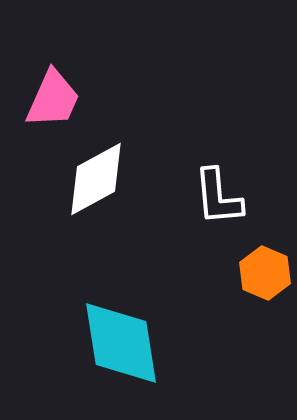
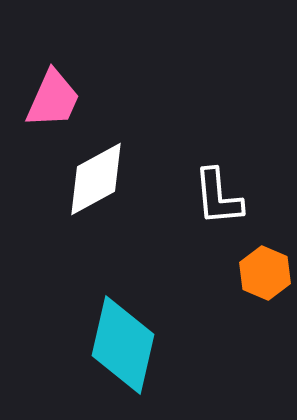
cyan diamond: moved 2 px right, 2 px down; rotated 22 degrees clockwise
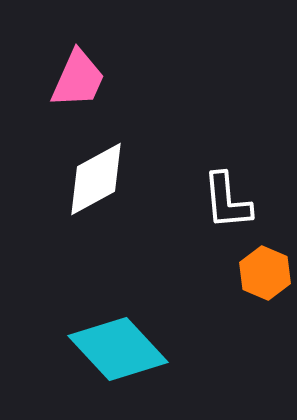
pink trapezoid: moved 25 px right, 20 px up
white L-shape: moved 9 px right, 4 px down
cyan diamond: moved 5 px left, 4 px down; rotated 56 degrees counterclockwise
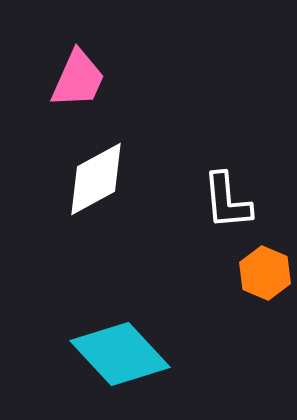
cyan diamond: moved 2 px right, 5 px down
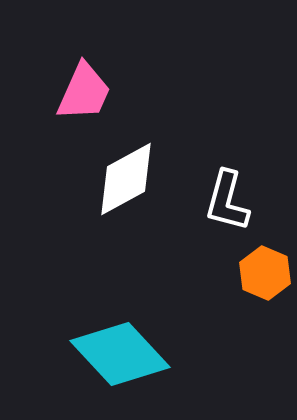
pink trapezoid: moved 6 px right, 13 px down
white diamond: moved 30 px right
white L-shape: rotated 20 degrees clockwise
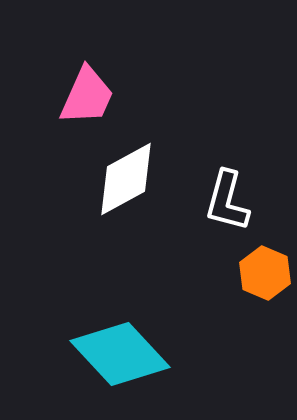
pink trapezoid: moved 3 px right, 4 px down
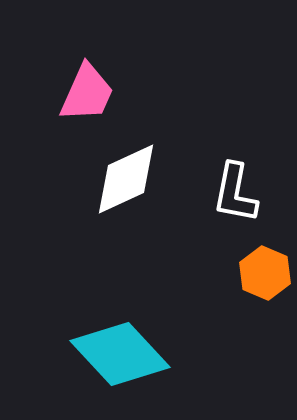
pink trapezoid: moved 3 px up
white diamond: rotated 4 degrees clockwise
white L-shape: moved 8 px right, 8 px up; rotated 4 degrees counterclockwise
